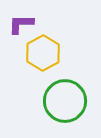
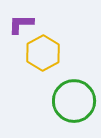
green circle: moved 9 px right
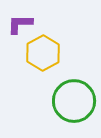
purple L-shape: moved 1 px left
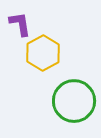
purple L-shape: rotated 80 degrees clockwise
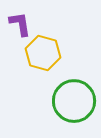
yellow hexagon: rotated 16 degrees counterclockwise
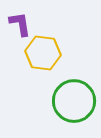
yellow hexagon: rotated 8 degrees counterclockwise
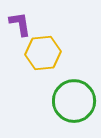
yellow hexagon: rotated 12 degrees counterclockwise
